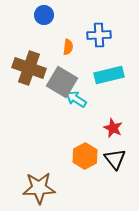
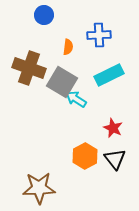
cyan rectangle: rotated 12 degrees counterclockwise
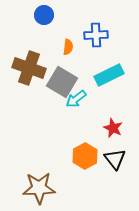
blue cross: moved 3 px left
cyan arrow: rotated 70 degrees counterclockwise
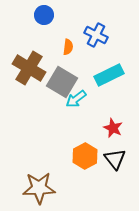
blue cross: rotated 30 degrees clockwise
brown cross: rotated 12 degrees clockwise
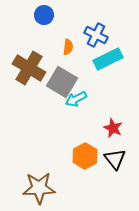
cyan rectangle: moved 1 px left, 16 px up
cyan arrow: rotated 10 degrees clockwise
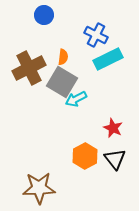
orange semicircle: moved 5 px left, 10 px down
brown cross: rotated 32 degrees clockwise
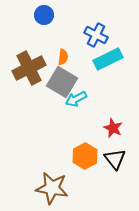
brown star: moved 13 px right; rotated 12 degrees clockwise
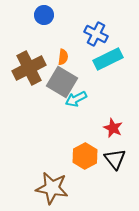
blue cross: moved 1 px up
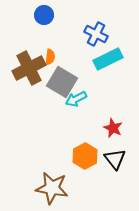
orange semicircle: moved 13 px left
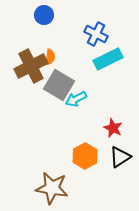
brown cross: moved 2 px right, 2 px up
gray square: moved 3 px left, 3 px down
black triangle: moved 5 px right, 2 px up; rotated 35 degrees clockwise
